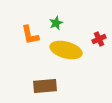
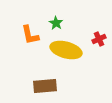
green star: rotated 16 degrees counterclockwise
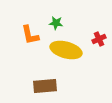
green star: rotated 24 degrees counterclockwise
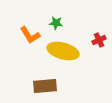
orange L-shape: rotated 20 degrees counterclockwise
red cross: moved 1 px down
yellow ellipse: moved 3 px left, 1 px down
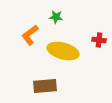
green star: moved 6 px up
orange L-shape: rotated 85 degrees clockwise
red cross: rotated 32 degrees clockwise
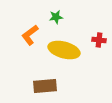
green star: rotated 16 degrees counterclockwise
yellow ellipse: moved 1 px right, 1 px up
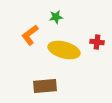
red cross: moved 2 px left, 2 px down
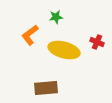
red cross: rotated 16 degrees clockwise
brown rectangle: moved 1 px right, 2 px down
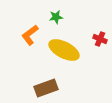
red cross: moved 3 px right, 3 px up
yellow ellipse: rotated 12 degrees clockwise
brown rectangle: rotated 15 degrees counterclockwise
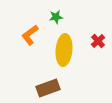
red cross: moved 2 px left, 2 px down; rotated 24 degrees clockwise
yellow ellipse: rotated 68 degrees clockwise
brown rectangle: moved 2 px right
